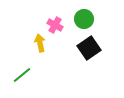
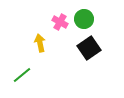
pink cross: moved 5 px right, 3 px up
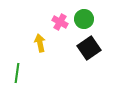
green line: moved 5 px left, 2 px up; rotated 42 degrees counterclockwise
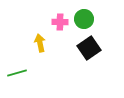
pink cross: rotated 28 degrees counterclockwise
green line: rotated 66 degrees clockwise
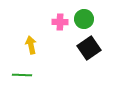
yellow arrow: moved 9 px left, 2 px down
green line: moved 5 px right, 2 px down; rotated 18 degrees clockwise
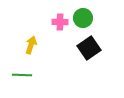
green circle: moved 1 px left, 1 px up
yellow arrow: rotated 30 degrees clockwise
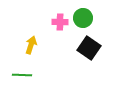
black square: rotated 20 degrees counterclockwise
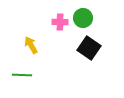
yellow arrow: rotated 48 degrees counterclockwise
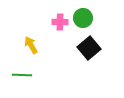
black square: rotated 15 degrees clockwise
